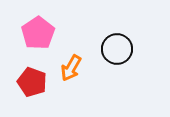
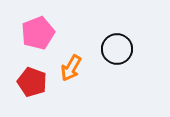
pink pentagon: rotated 12 degrees clockwise
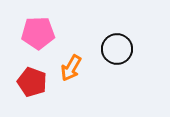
pink pentagon: rotated 20 degrees clockwise
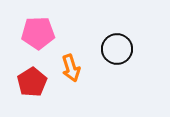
orange arrow: rotated 48 degrees counterclockwise
red pentagon: rotated 20 degrees clockwise
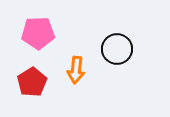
orange arrow: moved 5 px right, 2 px down; rotated 24 degrees clockwise
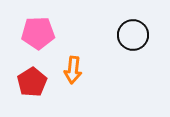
black circle: moved 16 px right, 14 px up
orange arrow: moved 3 px left
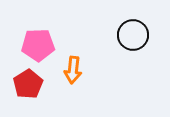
pink pentagon: moved 12 px down
red pentagon: moved 4 px left, 2 px down
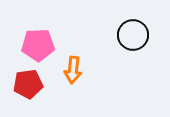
red pentagon: rotated 24 degrees clockwise
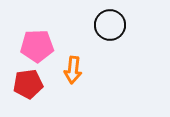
black circle: moved 23 px left, 10 px up
pink pentagon: moved 1 px left, 1 px down
